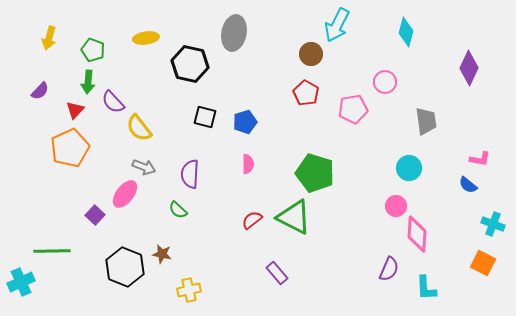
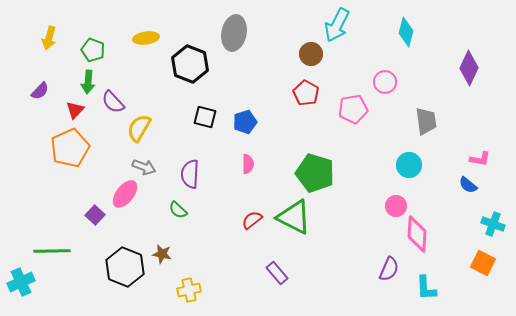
black hexagon at (190, 64): rotated 9 degrees clockwise
yellow semicircle at (139, 128): rotated 68 degrees clockwise
cyan circle at (409, 168): moved 3 px up
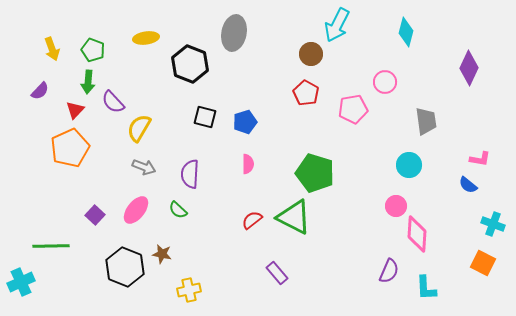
yellow arrow at (49, 38): moved 3 px right, 11 px down; rotated 35 degrees counterclockwise
pink ellipse at (125, 194): moved 11 px right, 16 px down
green line at (52, 251): moved 1 px left, 5 px up
purple semicircle at (389, 269): moved 2 px down
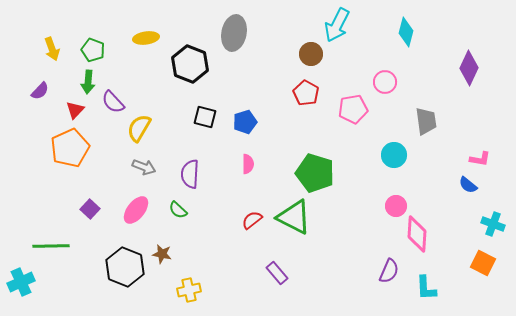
cyan circle at (409, 165): moved 15 px left, 10 px up
purple square at (95, 215): moved 5 px left, 6 px up
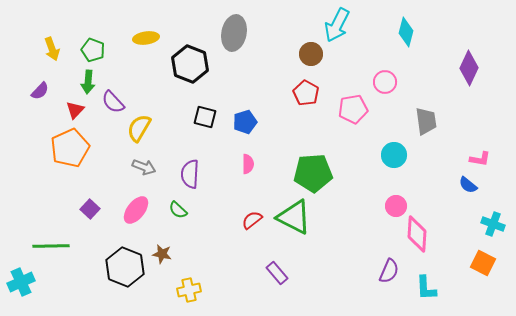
green pentagon at (315, 173): moved 2 px left; rotated 21 degrees counterclockwise
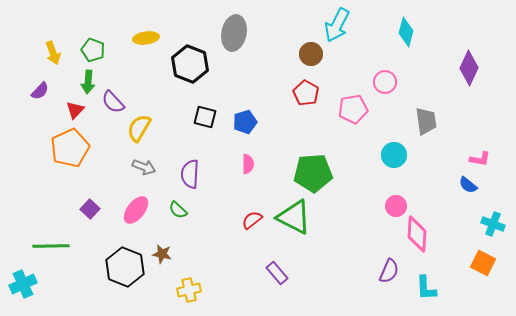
yellow arrow at (52, 49): moved 1 px right, 4 px down
cyan cross at (21, 282): moved 2 px right, 2 px down
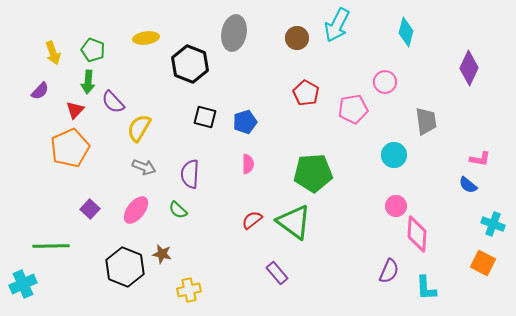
brown circle at (311, 54): moved 14 px left, 16 px up
green triangle at (294, 217): moved 5 px down; rotated 9 degrees clockwise
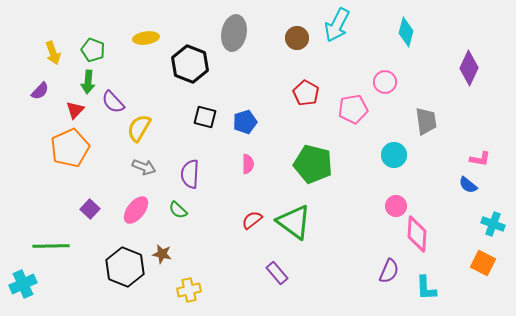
green pentagon at (313, 173): moved 9 px up; rotated 18 degrees clockwise
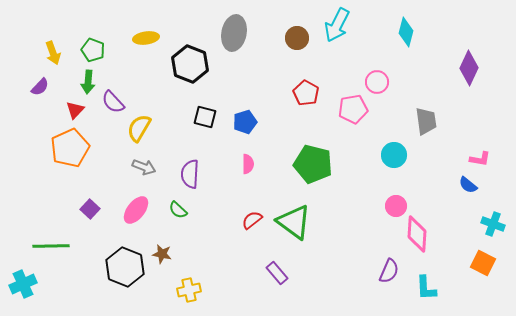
pink circle at (385, 82): moved 8 px left
purple semicircle at (40, 91): moved 4 px up
